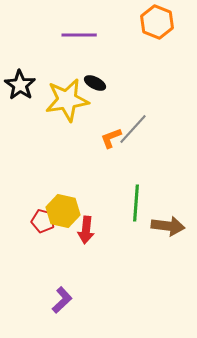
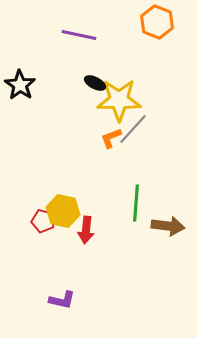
purple line: rotated 12 degrees clockwise
yellow star: moved 52 px right; rotated 9 degrees clockwise
purple L-shape: rotated 56 degrees clockwise
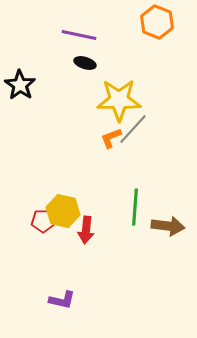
black ellipse: moved 10 px left, 20 px up; rotated 10 degrees counterclockwise
green line: moved 1 px left, 4 px down
red pentagon: rotated 15 degrees counterclockwise
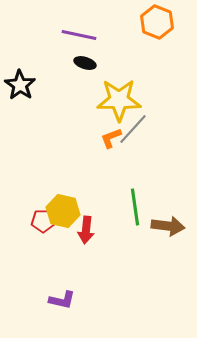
green line: rotated 12 degrees counterclockwise
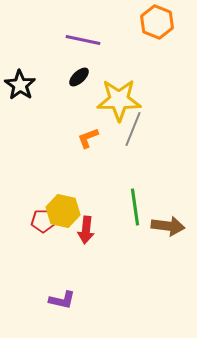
purple line: moved 4 px right, 5 px down
black ellipse: moved 6 px left, 14 px down; rotated 60 degrees counterclockwise
gray line: rotated 20 degrees counterclockwise
orange L-shape: moved 23 px left
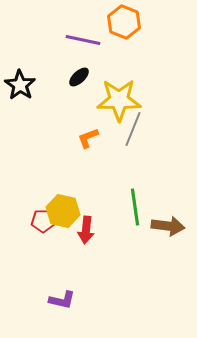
orange hexagon: moved 33 px left
